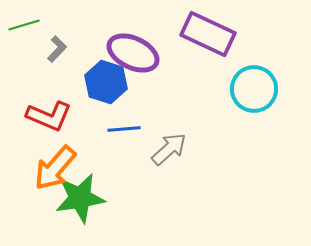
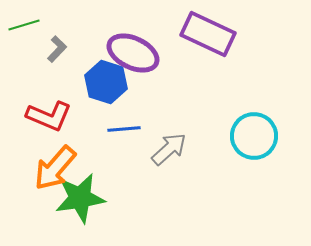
cyan circle: moved 47 px down
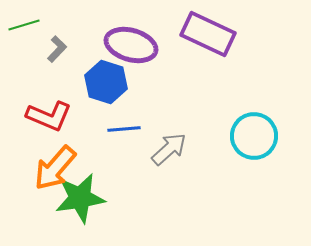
purple ellipse: moved 2 px left, 8 px up; rotated 9 degrees counterclockwise
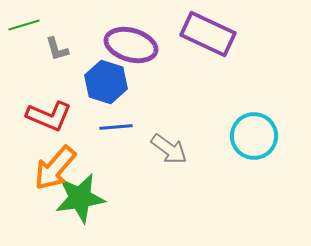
gray L-shape: rotated 120 degrees clockwise
blue line: moved 8 px left, 2 px up
gray arrow: rotated 78 degrees clockwise
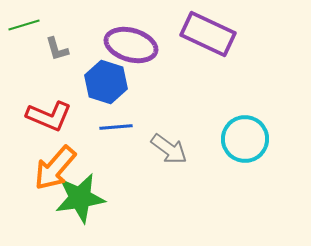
cyan circle: moved 9 px left, 3 px down
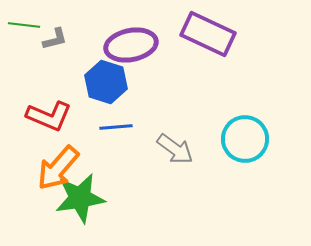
green line: rotated 24 degrees clockwise
purple ellipse: rotated 27 degrees counterclockwise
gray L-shape: moved 2 px left, 10 px up; rotated 88 degrees counterclockwise
gray arrow: moved 6 px right
orange arrow: moved 3 px right
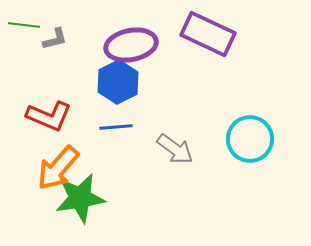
blue hexagon: moved 12 px right; rotated 15 degrees clockwise
cyan circle: moved 5 px right
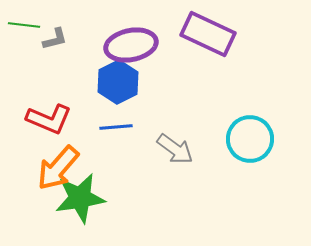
red L-shape: moved 3 px down
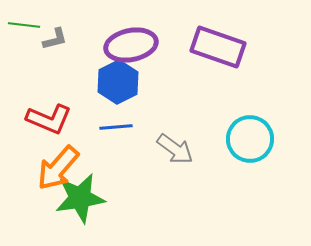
purple rectangle: moved 10 px right, 13 px down; rotated 6 degrees counterclockwise
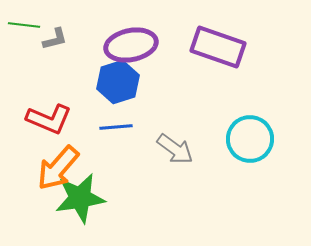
blue hexagon: rotated 9 degrees clockwise
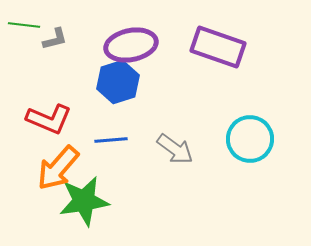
blue line: moved 5 px left, 13 px down
green star: moved 4 px right, 3 px down
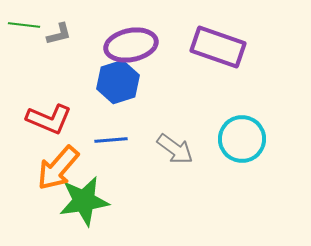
gray L-shape: moved 4 px right, 5 px up
cyan circle: moved 8 px left
